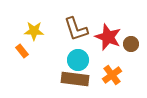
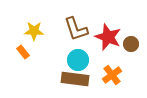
orange rectangle: moved 1 px right, 1 px down
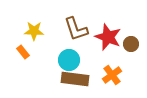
cyan circle: moved 9 px left
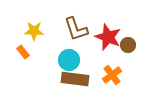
brown circle: moved 3 px left, 1 px down
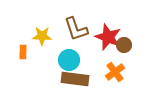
yellow star: moved 8 px right, 5 px down
brown circle: moved 4 px left
orange rectangle: rotated 40 degrees clockwise
orange cross: moved 3 px right, 3 px up
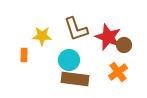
orange rectangle: moved 1 px right, 3 px down
orange cross: moved 3 px right
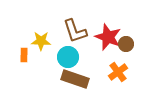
brown L-shape: moved 1 px left, 2 px down
yellow star: moved 1 px left, 5 px down
brown circle: moved 2 px right, 1 px up
cyan circle: moved 1 px left, 3 px up
brown rectangle: rotated 12 degrees clockwise
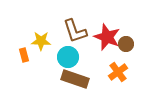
red star: moved 1 px left
orange rectangle: rotated 16 degrees counterclockwise
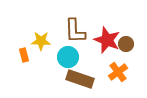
brown L-shape: rotated 16 degrees clockwise
red star: moved 3 px down
brown rectangle: moved 5 px right
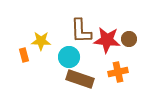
brown L-shape: moved 6 px right
red star: rotated 16 degrees counterclockwise
brown circle: moved 3 px right, 5 px up
cyan circle: moved 1 px right
orange cross: rotated 24 degrees clockwise
